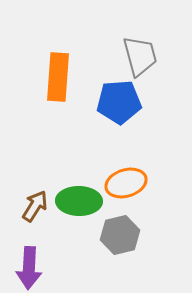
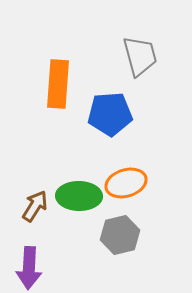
orange rectangle: moved 7 px down
blue pentagon: moved 9 px left, 12 px down
green ellipse: moved 5 px up
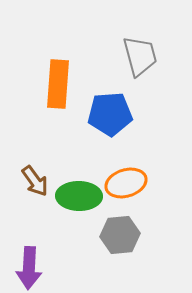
brown arrow: moved 25 px up; rotated 112 degrees clockwise
gray hexagon: rotated 9 degrees clockwise
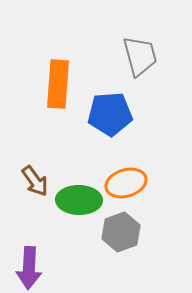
green ellipse: moved 4 px down
gray hexagon: moved 1 px right, 3 px up; rotated 15 degrees counterclockwise
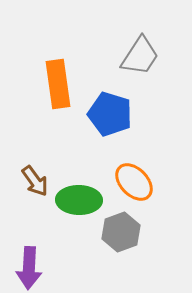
gray trapezoid: rotated 48 degrees clockwise
orange rectangle: rotated 12 degrees counterclockwise
blue pentagon: rotated 21 degrees clockwise
orange ellipse: moved 8 px right, 1 px up; rotated 63 degrees clockwise
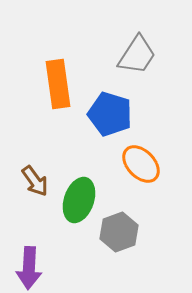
gray trapezoid: moved 3 px left, 1 px up
orange ellipse: moved 7 px right, 18 px up
green ellipse: rotated 72 degrees counterclockwise
gray hexagon: moved 2 px left
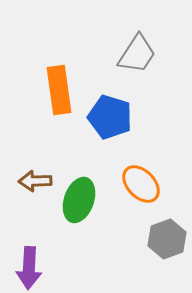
gray trapezoid: moved 1 px up
orange rectangle: moved 1 px right, 6 px down
blue pentagon: moved 3 px down
orange ellipse: moved 20 px down
brown arrow: rotated 124 degrees clockwise
gray hexagon: moved 48 px right, 7 px down
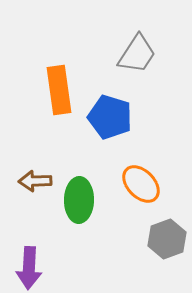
green ellipse: rotated 18 degrees counterclockwise
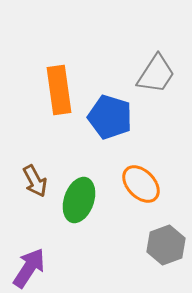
gray trapezoid: moved 19 px right, 20 px down
brown arrow: rotated 116 degrees counterclockwise
green ellipse: rotated 18 degrees clockwise
gray hexagon: moved 1 px left, 6 px down
purple arrow: rotated 150 degrees counterclockwise
